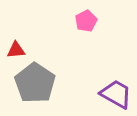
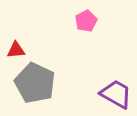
gray pentagon: rotated 9 degrees counterclockwise
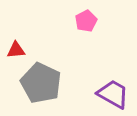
gray pentagon: moved 6 px right
purple trapezoid: moved 3 px left
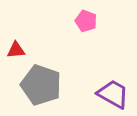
pink pentagon: rotated 25 degrees counterclockwise
gray pentagon: moved 2 px down; rotated 6 degrees counterclockwise
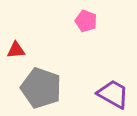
gray pentagon: moved 3 px down
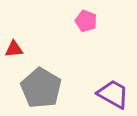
red triangle: moved 2 px left, 1 px up
gray pentagon: rotated 12 degrees clockwise
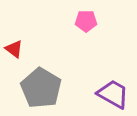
pink pentagon: rotated 20 degrees counterclockwise
red triangle: rotated 42 degrees clockwise
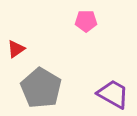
red triangle: moved 2 px right; rotated 48 degrees clockwise
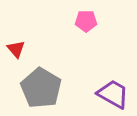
red triangle: rotated 36 degrees counterclockwise
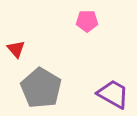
pink pentagon: moved 1 px right
